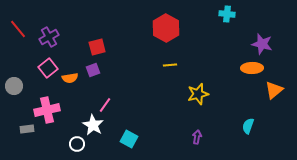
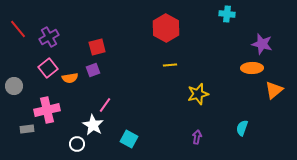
cyan semicircle: moved 6 px left, 2 px down
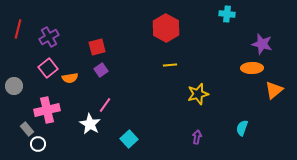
red line: rotated 54 degrees clockwise
purple square: moved 8 px right; rotated 16 degrees counterclockwise
white star: moved 3 px left, 1 px up
gray rectangle: rotated 56 degrees clockwise
cyan square: rotated 18 degrees clockwise
white circle: moved 39 px left
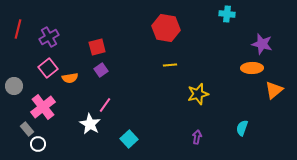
red hexagon: rotated 20 degrees counterclockwise
pink cross: moved 4 px left, 3 px up; rotated 25 degrees counterclockwise
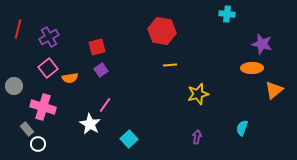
red hexagon: moved 4 px left, 3 px down
pink cross: rotated 35 degrees counterclockwise
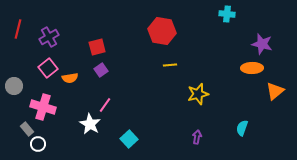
orange triangle: moved 1 px right, 1 px down
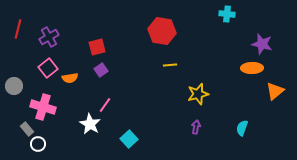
purple arrow: moved 1 px left, 10 px up
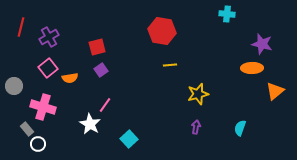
red line: moved 3 px right, 2 px up
cyan semicircle: moved 2 px left
